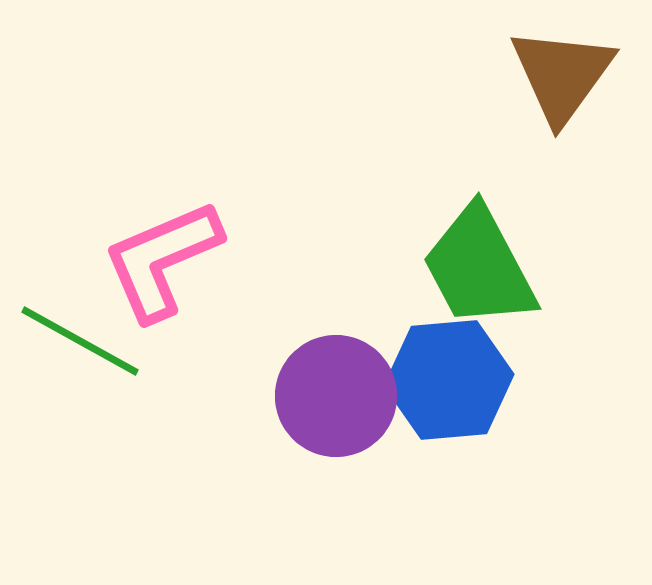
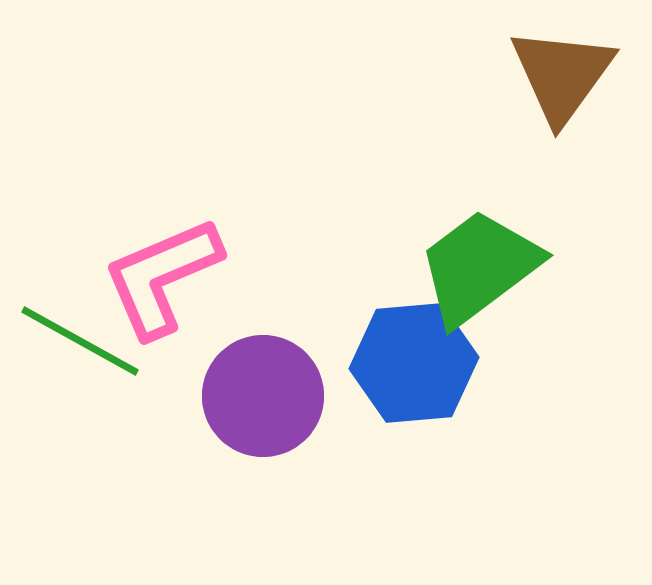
pink L-shape: moved 17 px down
green trapezoid: rotated 81 degrees clockwise
blue hexagon: moved 35 px left, 17 px up
purple circle: moved 73 px left
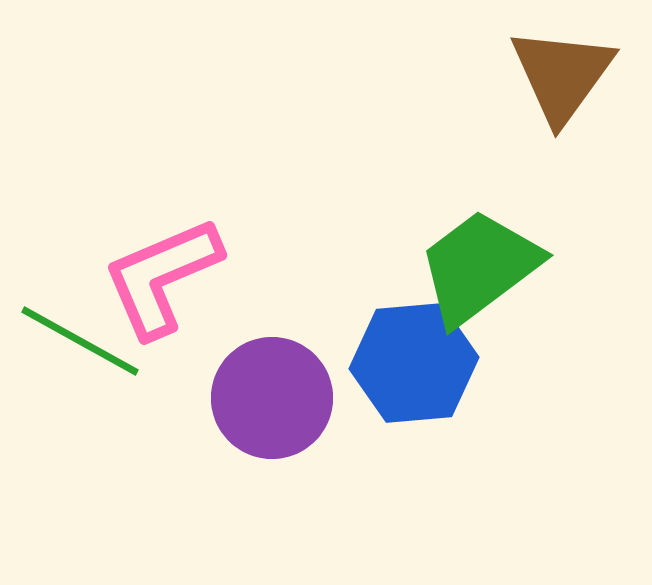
purple circle: moved 9 px right, 2 px down
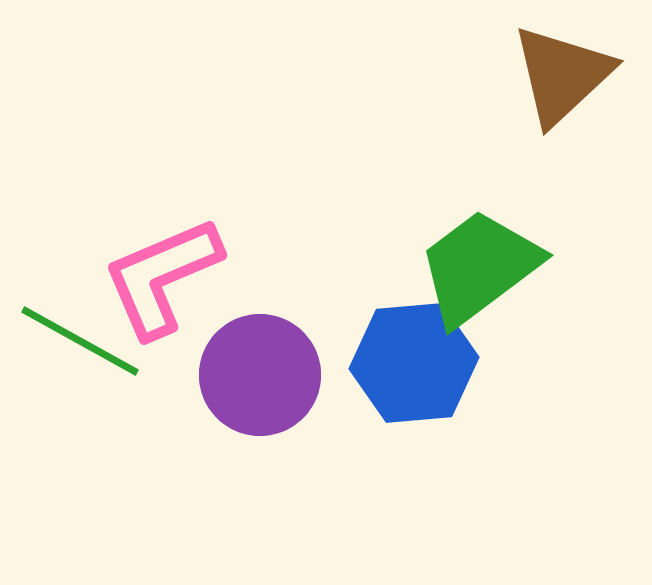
brown triangle: rotated 11 degrees clockwise
purple circle: moved 12 px left, 23 px up
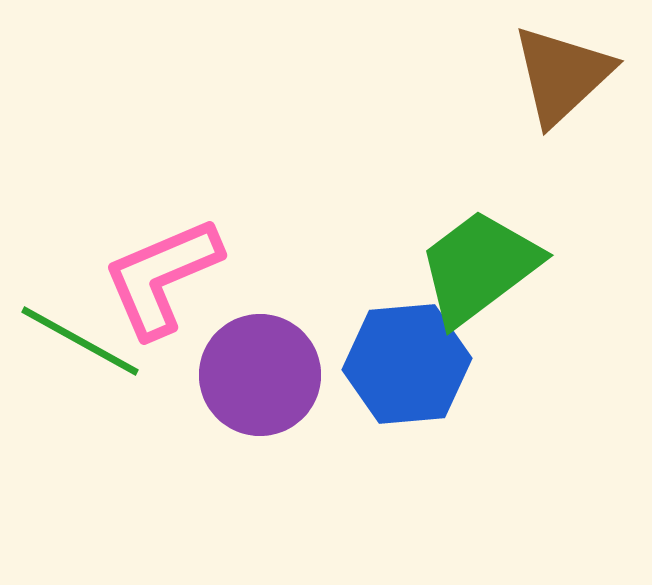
blue hexagon: moved 7 px left, 1 px down
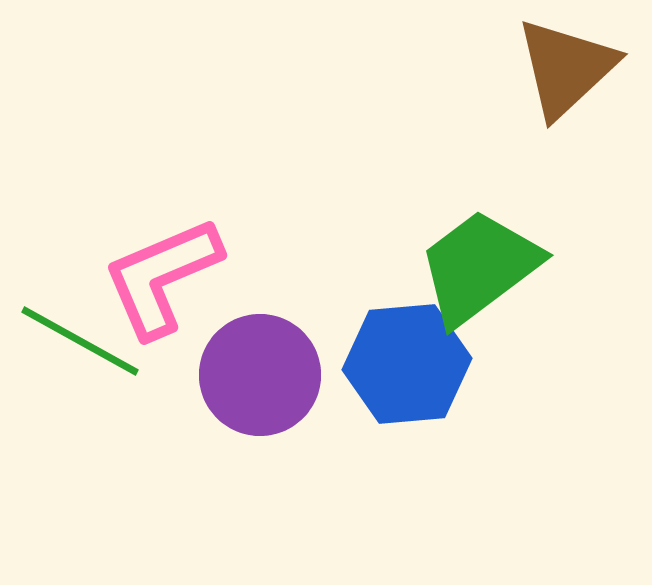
brown triangle: moved 4 px right, 7 px up
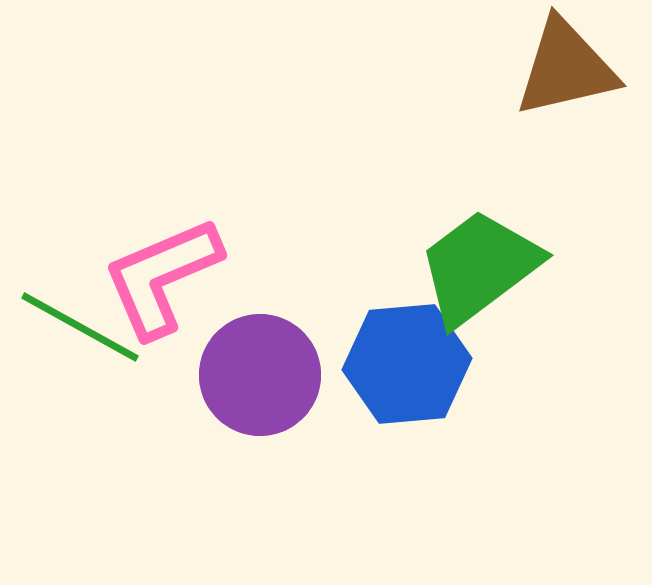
brown triangle: rotated 30 degrees clockwise
green line: moved 14 px up
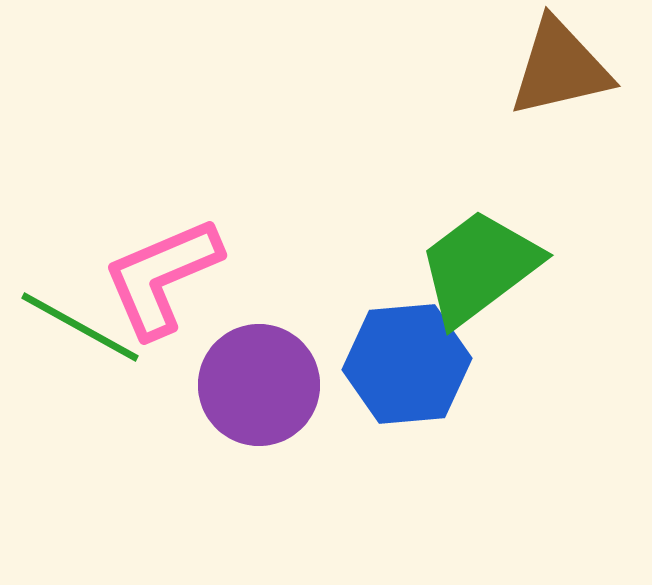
brown triangle: moved 6 px left
purple circle: moved 1 px left, 10 px down
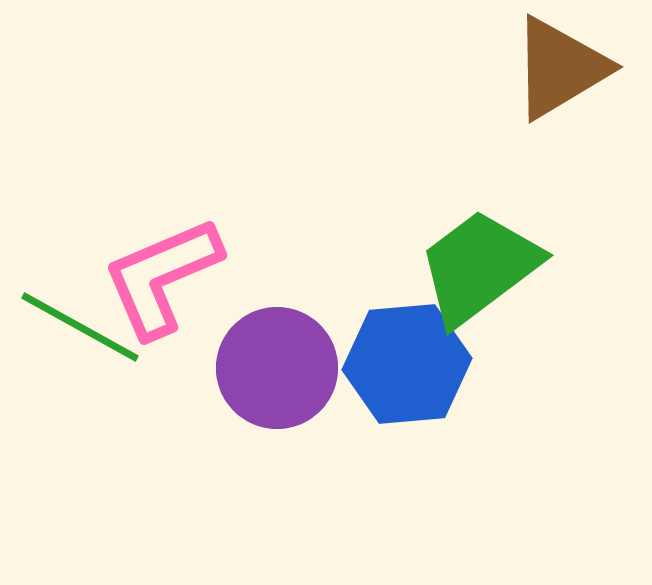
brown triangle: rotated 18 degrees counterclockwise
purple circle: moved 18 px right, 17 px up
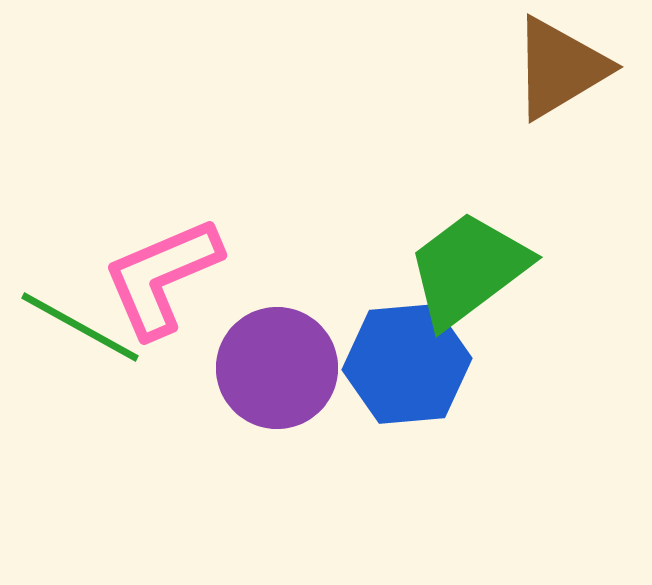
green trapezoid: moved 11 px left, 2 px down
